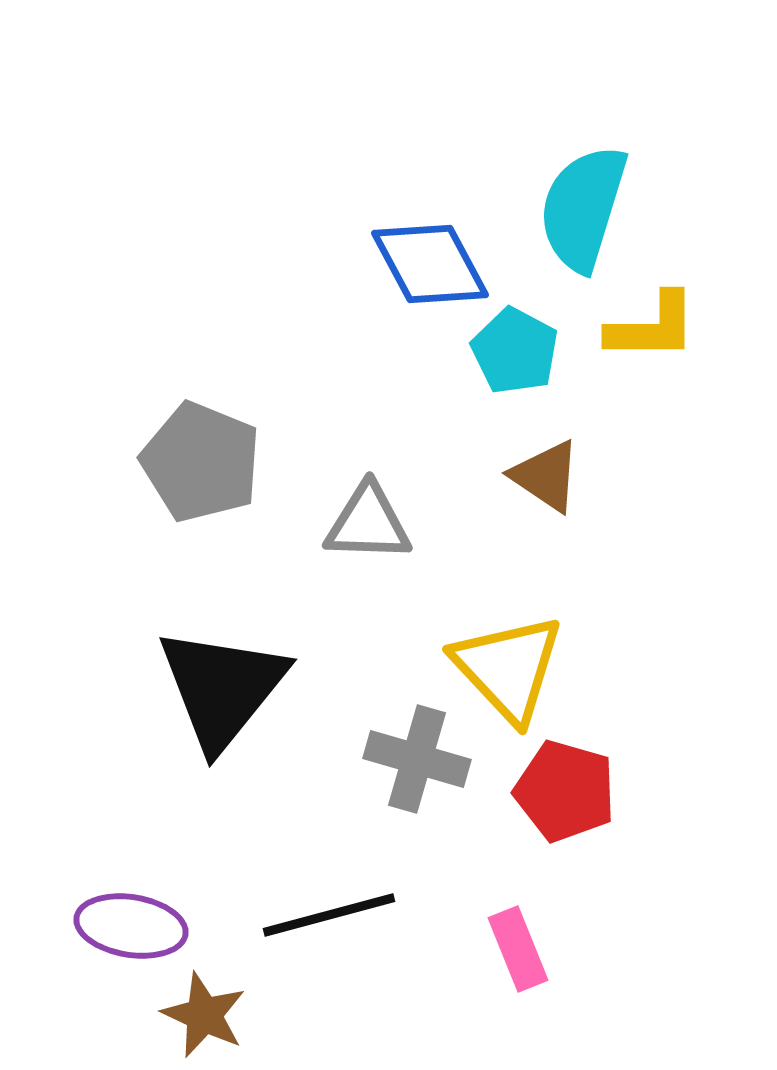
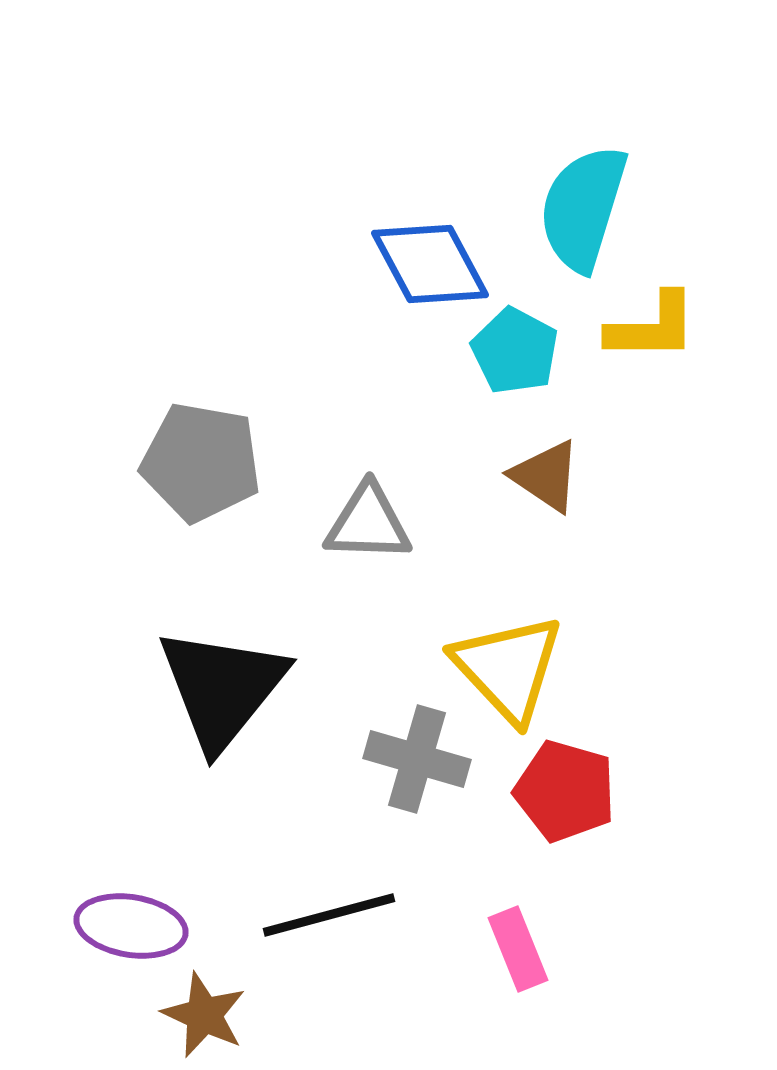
gray pentagon: rotated 12 degrees counterclockwise
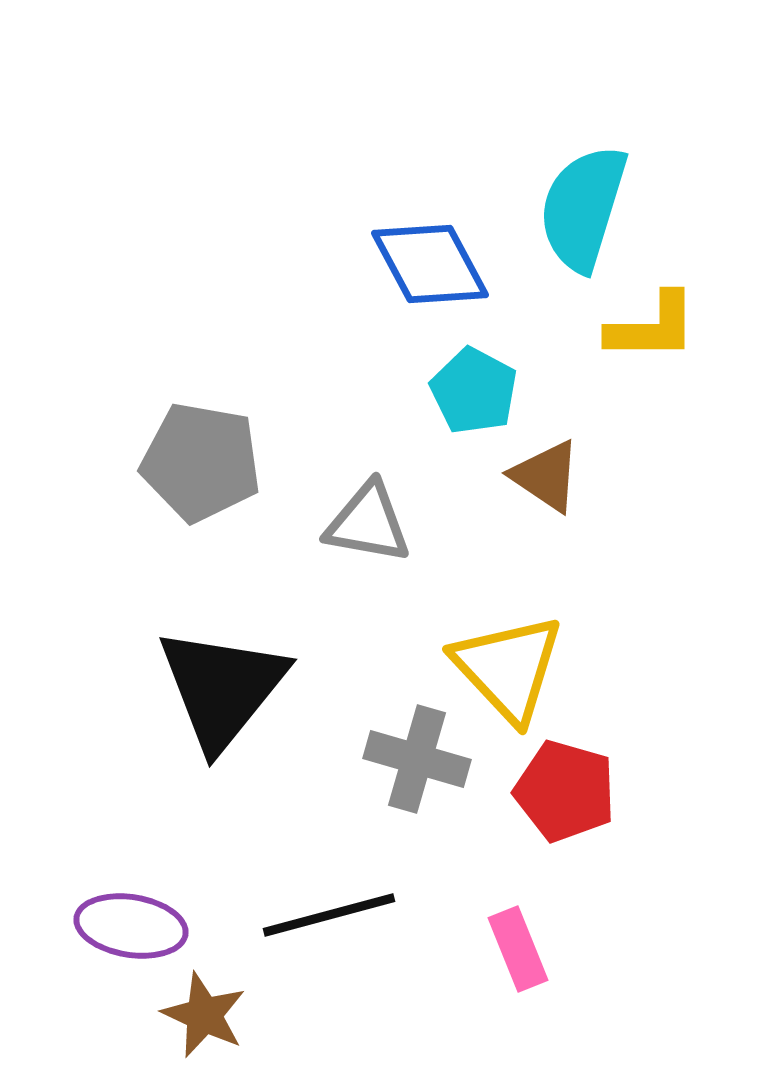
cyan pentagon: moved 41 px left, 40 px down
gray triangle: rotated 8 degrees clockwise
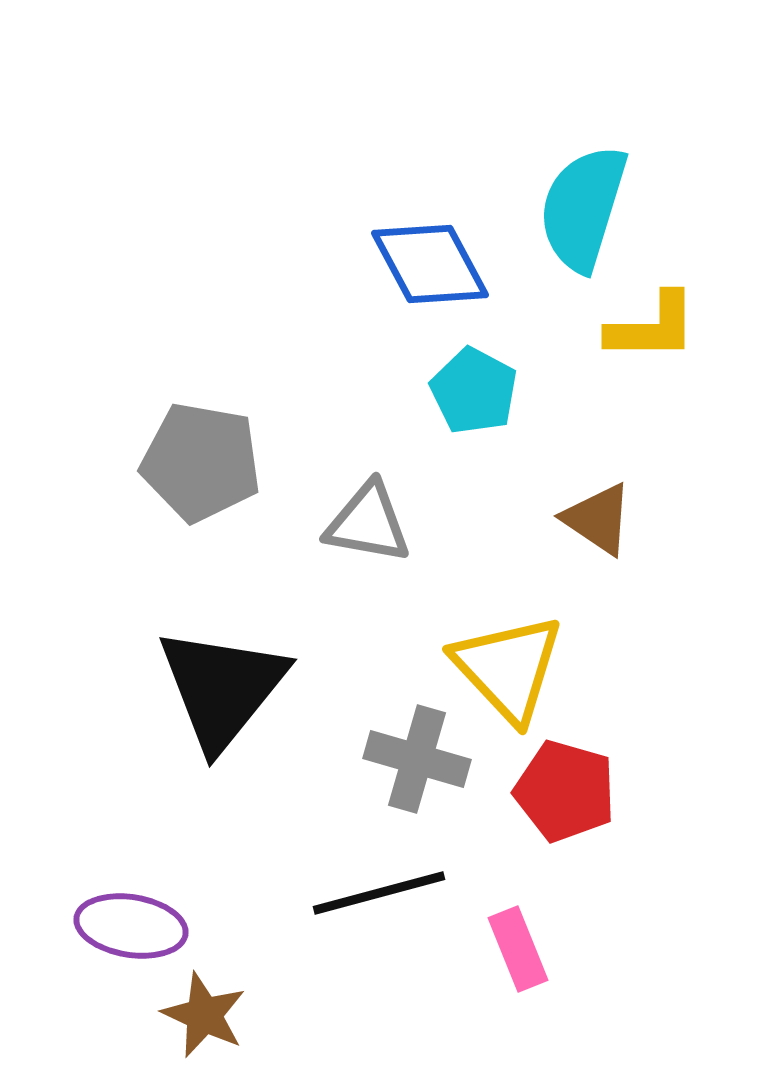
brown triangle: moved 52 px right, 43 px down
black line: moved 50 px right, 22 px up
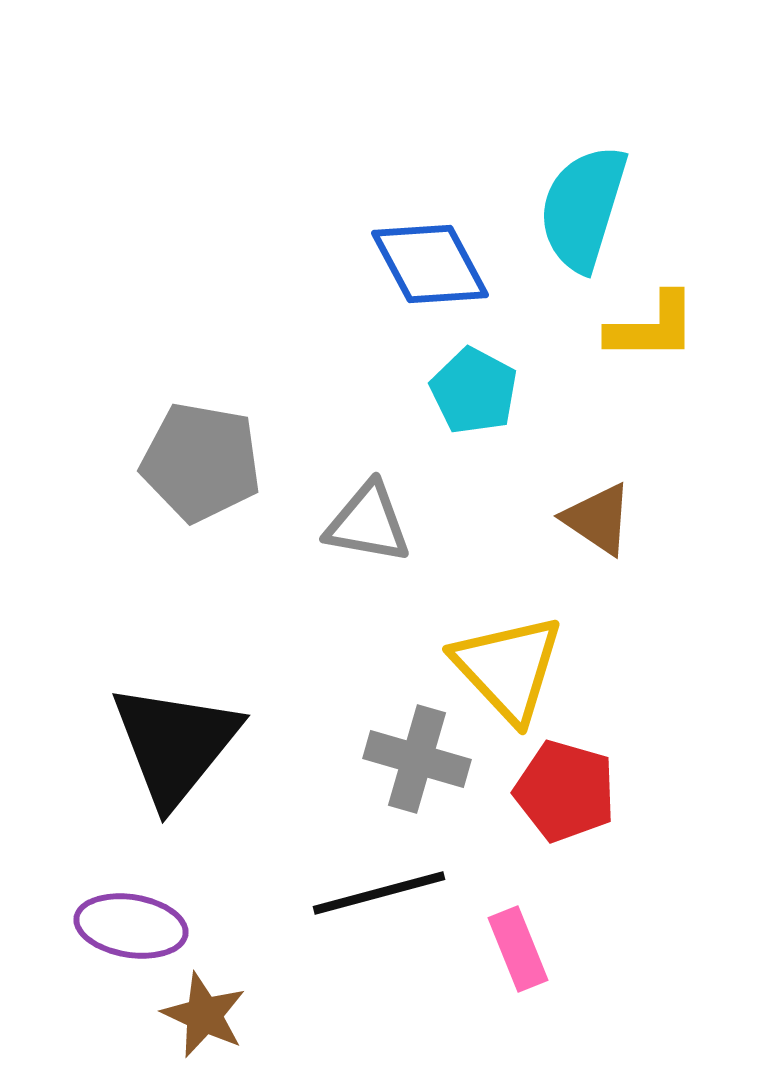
black triangle: moved 47 px left, 56 px down
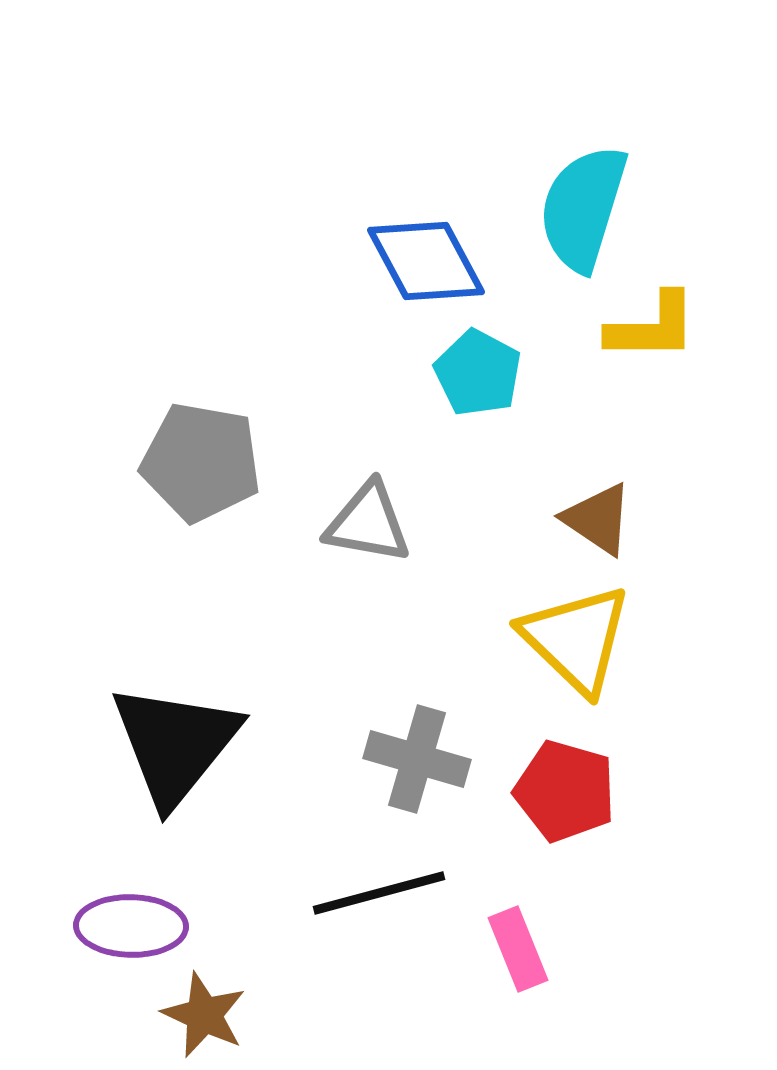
blue diamond: moved 4 px left, 3 px up
cyan pentagon: moved 4 px right, 18 px up
yellow triangle: moved 68 px right, 29 px up; rotated 3 degrees counterclockwise
purple ellipse: rotated 8 degrees counterclockwise
